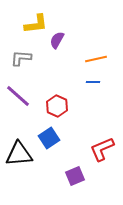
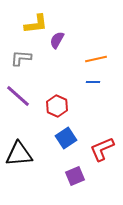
blue square: moved 17 px right
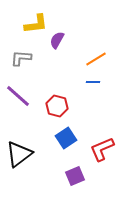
orange line: rotated 20 degrees counterclockwise
red hexagon: rotated 10 degrees counterclockwise
black triangle: rotated 32 degrees counterclockwise
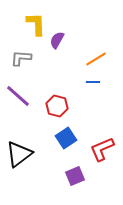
yellow L-shape: rotated 85 degrees counterclockwise
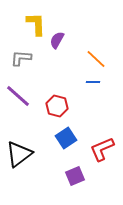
orange line: rotated 75 degrees clockwise
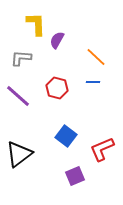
orange line: moved 2 px up
red hexagon: moved 18 px up
blue square: moved 2 px up; rotated 20 degrees counterclockwise
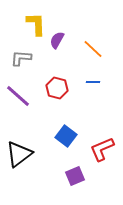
orange line: moved 3 px left, 8 px up
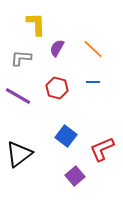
purple semicircle: moved 8 px down
purple line: rotated 12 degrees counterclockwise
purple square: rotated 18 degrees counterclockwise
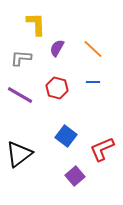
purple line: moved 2 px right, 1 px up
